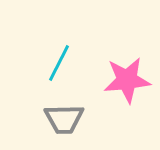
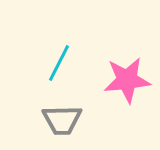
gray trapezoid: moved 2 px left, 1 px down
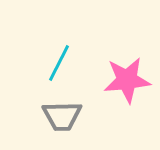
gray trapezoid: moved 4 px up
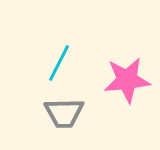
gray trapezoid: moved 2 px right, 3 px up
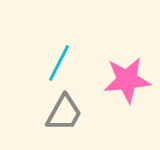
gray trapezoid: rotated 60 degrees counterclockwise
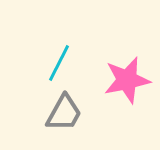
pink star: rotated 6 degrees counterclockwise
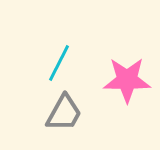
pink star: rotated 12 degrees clockwise
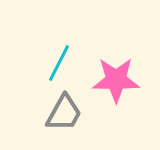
pink star: moved 11 px left
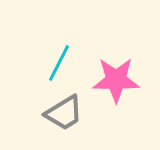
gray trapezoid: rotated 30 degrees clockwise
